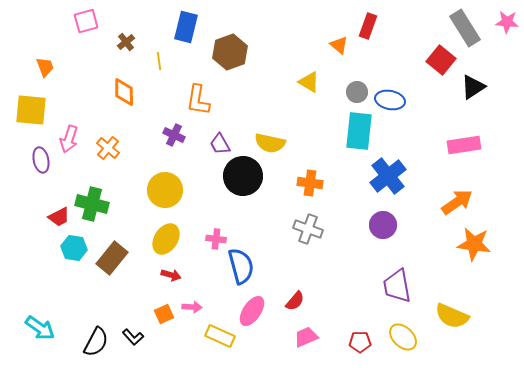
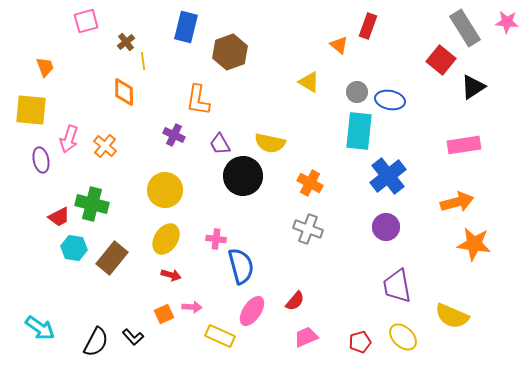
yellow line at (159, 61): moved 16 px left
orange cross at (108, 148): moved 3 px left, 2 px up
orange cross at (310, 183): rotated 20 degrees clockwise
orange arrow at (457, 202): rotated 20 degrees clockwise
purple circle at (383, 225): moved 3 px right, 2 px down
red pentagon at (360, 342): rotated 15 degrees counterclockwise
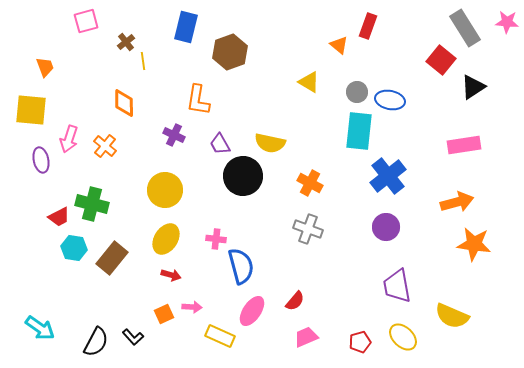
orange diamond at (124, 92): moved 11 px down
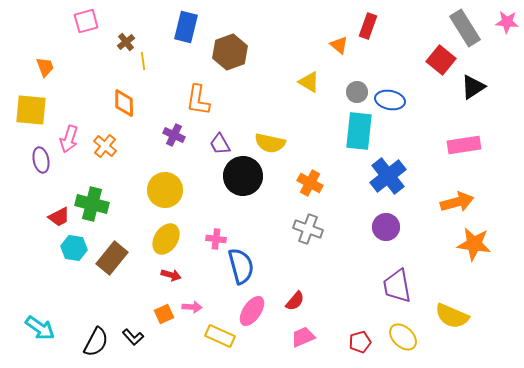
pink trapezoid at (306, 337): moved 3 px left
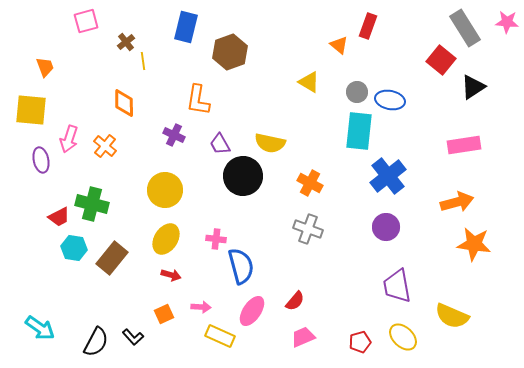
pink arrow at (192, 307): moved 9 px right
